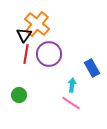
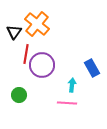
black triangle: moved 10 px left, 3 px up
purple circle: moved 7 px left, 11 px down
pink line: moved 4 px left; rotated 30 degrees counterclockwise
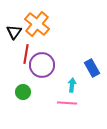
green circle: moved 4 px right, 3 px up
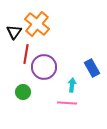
purple circle: moved 2 px right, 2 px down
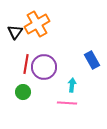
orange cross: rotated 20 degrees clockwise
black triangle: moved 1 px right
red line: moved 10 px down
blue rectangle: moved 8 px up
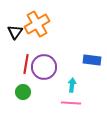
blue rectangle: rotated 54 degrees counterclockwise
pink line: moved 4 px right
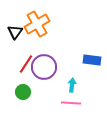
red line: rotated 24 degrees clockwise
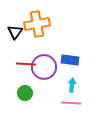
orange cross: rotated 20 degrees clockwise
blue rectangle: moved 22 px left
red line: rotated 60 degrees clockwise
green circle: moved 2 px right, 1 px down
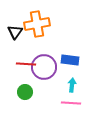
green circle: moved 1 px up
